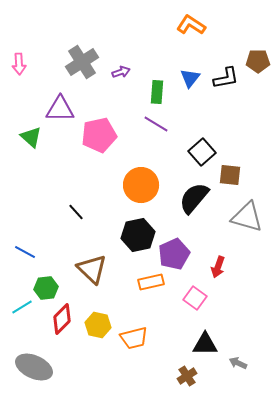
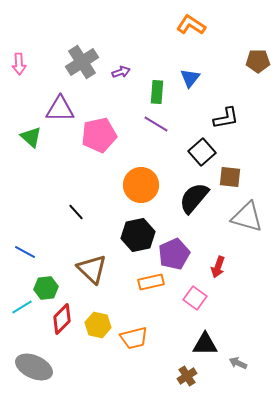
black L-shape: moved 40 px down
brown square: moved 2 px down
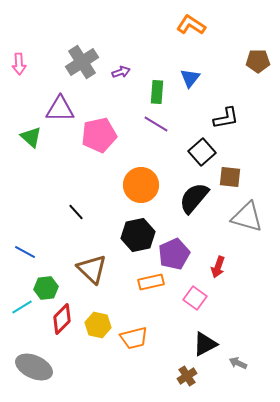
black triangle: rotated 28 degrees counterclockwise
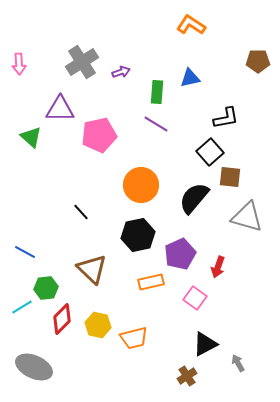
blue triangle: rotated 40 degrees clockwise
black square: moved 8 px right
black line: moved 5 px right
purple pentagon: moved 6 px right
gray arrow: rotated 36 degrees clockwise
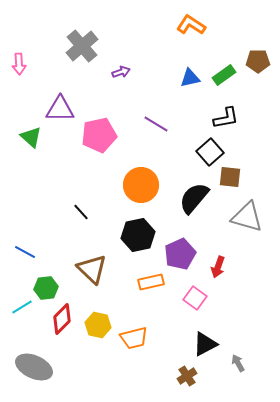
gray cross: moved 16 px up; rotated 8 degrees counterclockwise
green rectangle: moved 67 px right, 17 px up; rotated 50 degrees clockwise
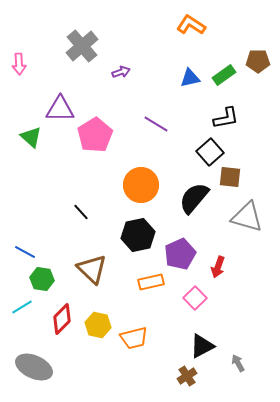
pink pentagon: moved 4 px left; rotated 20 degrees counterclockwise
green hexagon: moved 4 px left, 9 px up; rotated 15 degrees clockwise
pink square: rotated 10 degrees clockwise
black triangle: moved 3 px left, 2 px down
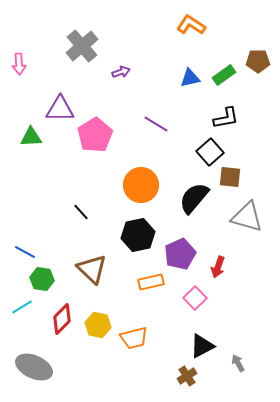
green triangle: rotated 45 degrees counterclockwise
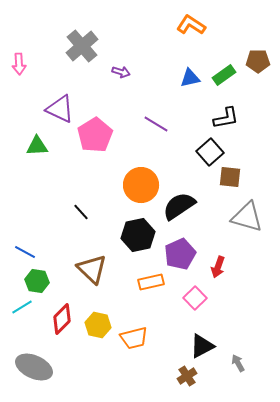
purple arrow: rotated 36 degrees clockwise
purple triangle: rotated 24 degrees clockwise
green triangle: moved 6 px right, 9 px down
black semicircle: moved 15 px left, 8 px down; rotated 16 degrees clockwise
green hexagon: moved 5 px left, 2 px down
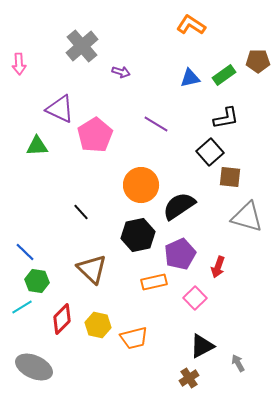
blue line: rotated 15 degrees clockwise
orange rectangle: moved 3 px right
brown cross: moved 2 px right, 2 px down
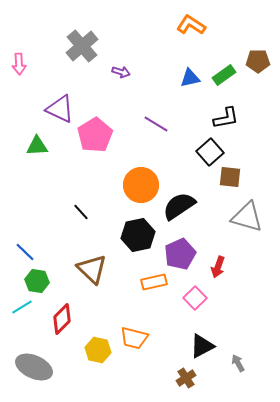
yellow hexagon: moved 25 px down
orange trapezoid: rotated 28 degrees clockwise
brown cross: moved 3 px left
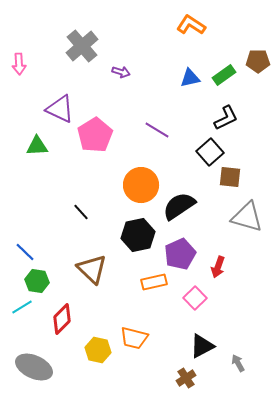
black L-shape: rotated 16 degrees counterclockwise
purple line: moved 1 px right, 6 px down
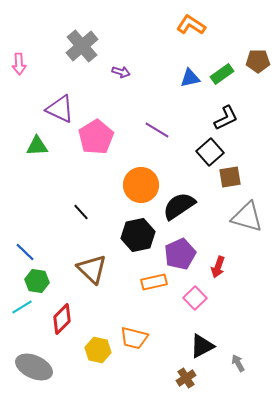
green rectangle: moved 2 px left, 1 px up
pink pentagon: moved 1 px right, 2 px down
brown square: rotated 15 degrees counterclockwise
